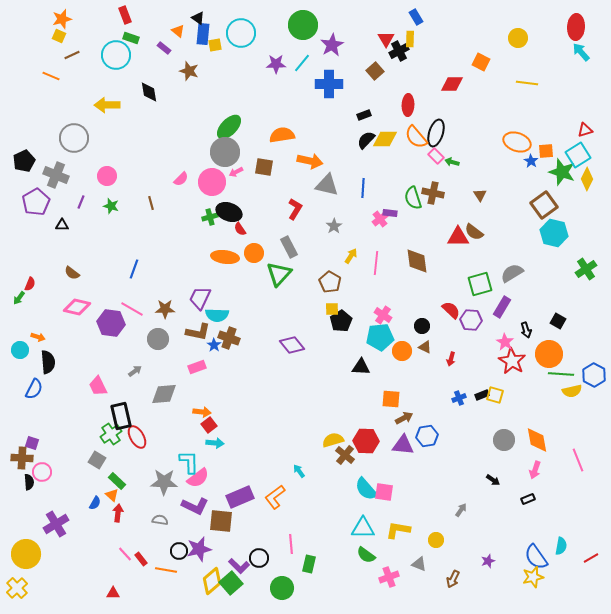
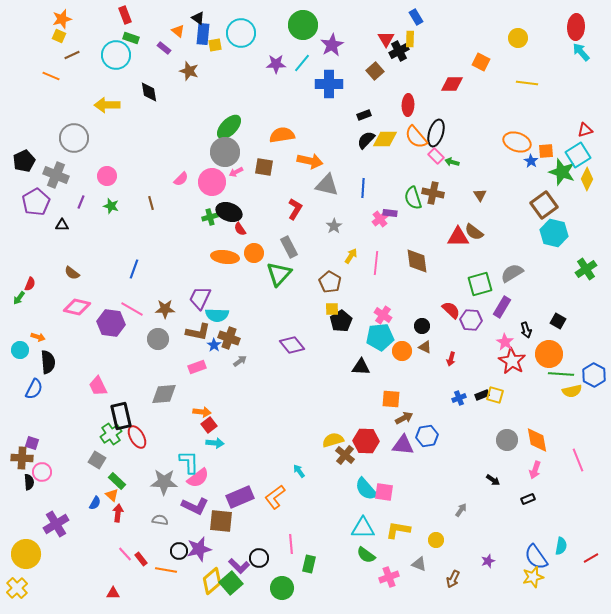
gray arrow at (135, 371): moved 105 px right, 10 px up
gray circle at (504, 440): moved 3 px right
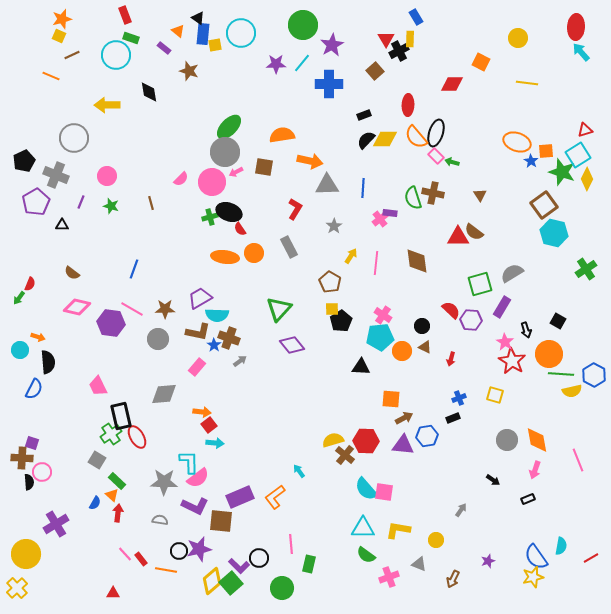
gray triangle at (327, 185): rotated 15 degrees counterclockwise
green triangle at (279, 274): moved 35 px down
purple trapezoid at (200, 298): rotated 35 degrees clockwise
pink rectangle at (197, 367): rotated 30 degrees counterclockwise
black rectangle at (482, 395): moved 29 px left, 23 px down
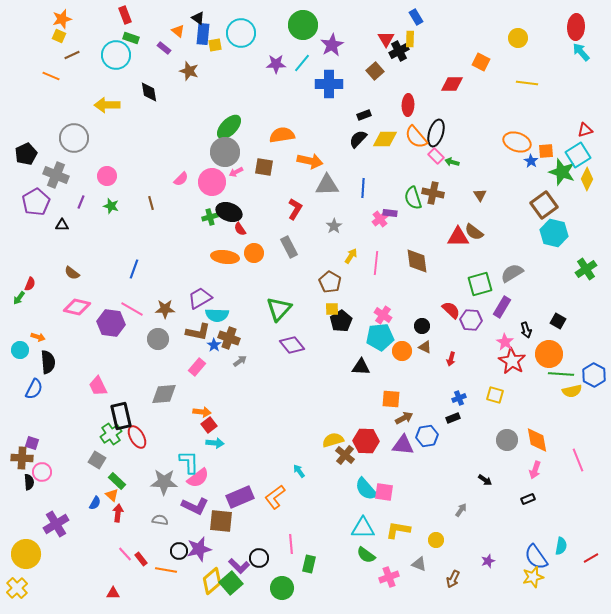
black semicircle at (366, 140): moved 8 px left, 1 px up
black pentagon at (24, 161): moved 2 px right, 7 px up
black arrow at (493, 480): moved 8 px left
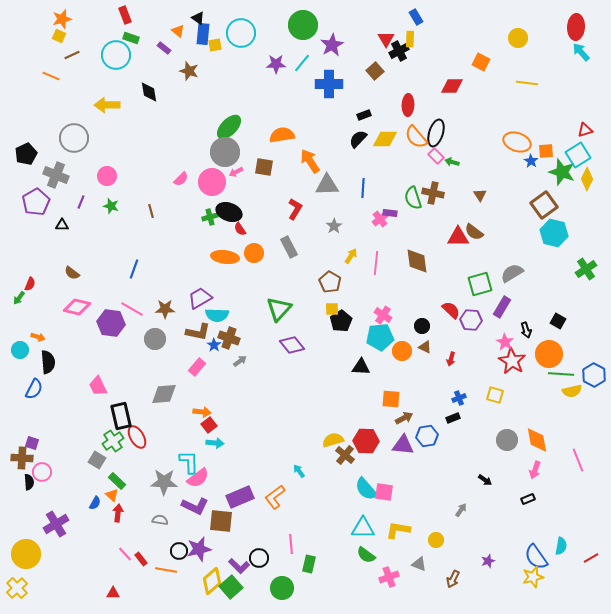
red diamond at (452, 84): moved 2 px down
orange arrow at (310, 161): rotated 135 degrees counterclockwise
brown line at (151, 203): moved 8 px down
gray circle at (158, 339): moved 3 px left
green cross at (111, 434): moved 2 px right, 7 px down
green square at (231, 583): moved 4 px down
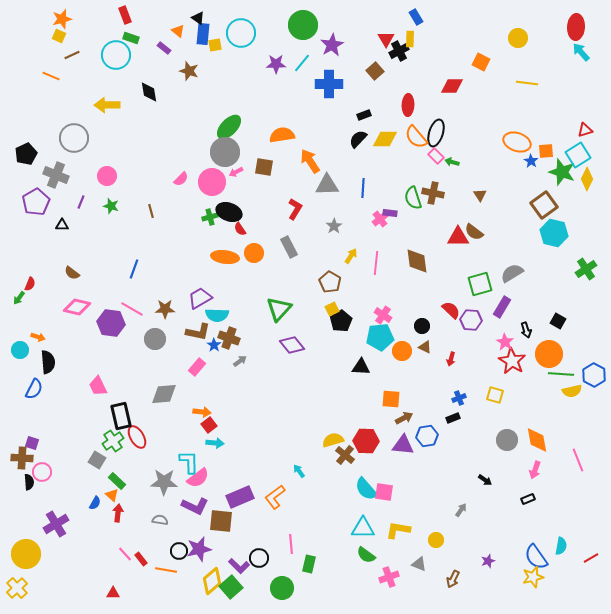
yellow square at (332, 309): rotated 24 degrees counterclockwise
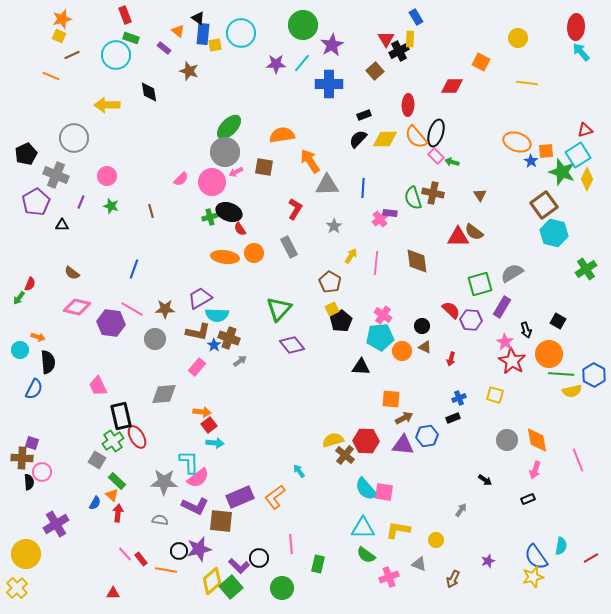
green rectangle at (309, 564): moved 9 px right
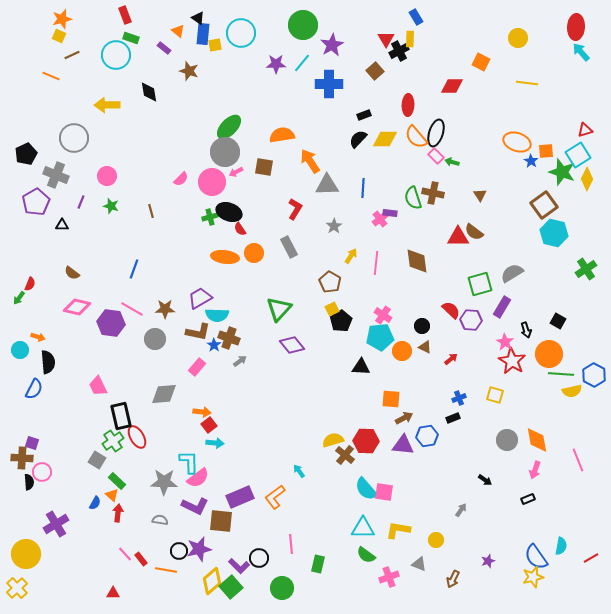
red arrow at (451, 359): rotated 144 degrees counterclockwise
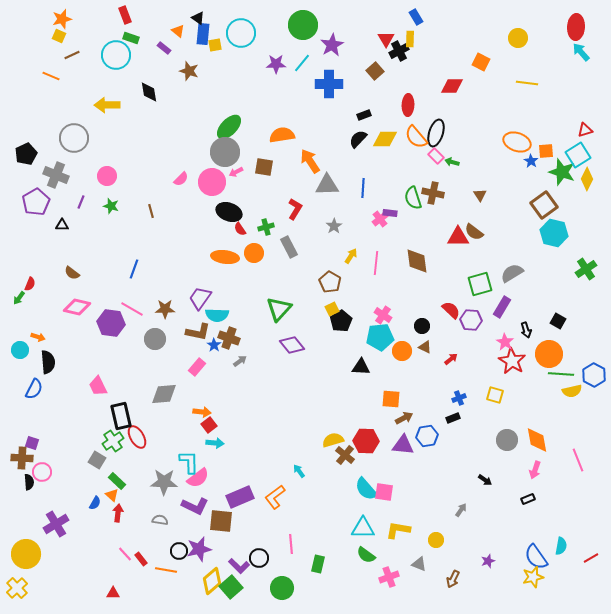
green cross at (210, 217): moved 56 px right, 10 px down
purple trapezoid at (200, 298): rotated 25 degrees counterclockwise
